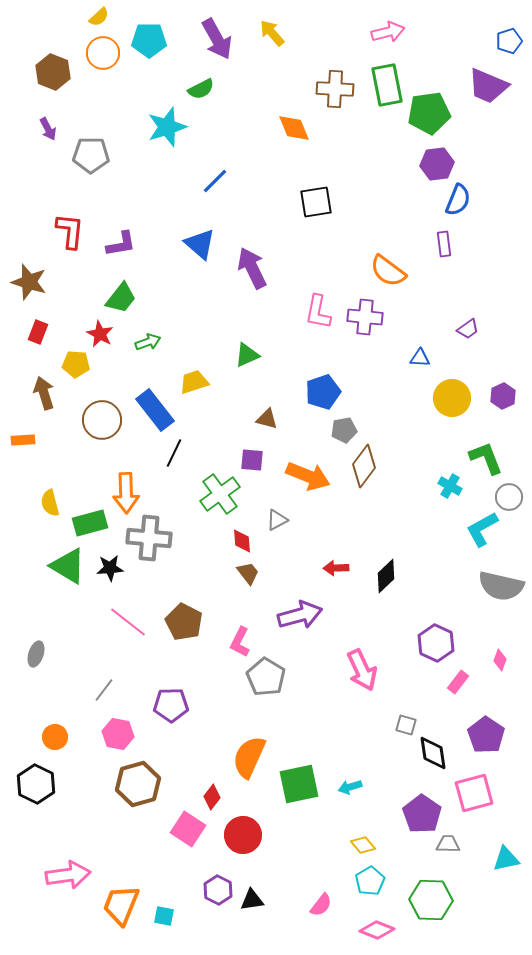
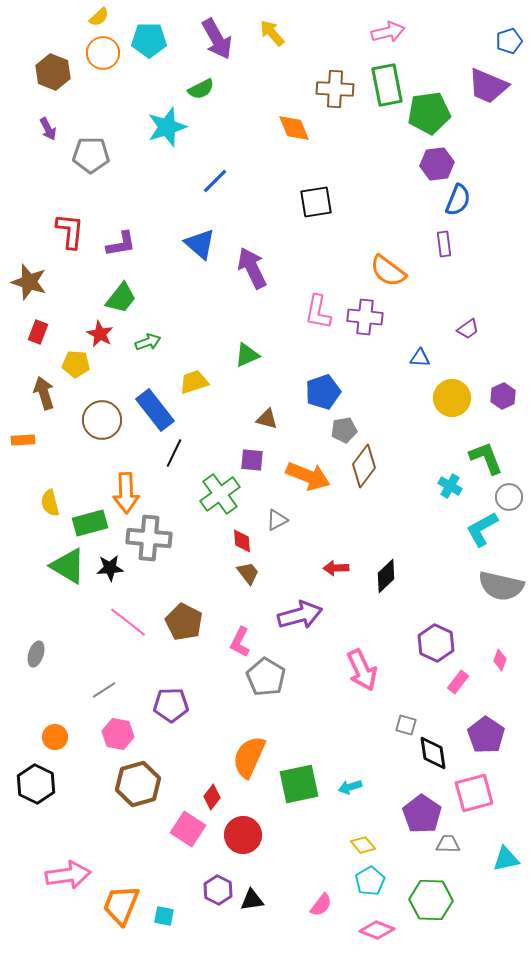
gray line at (104, 690): rotated 20 degrees clockwise
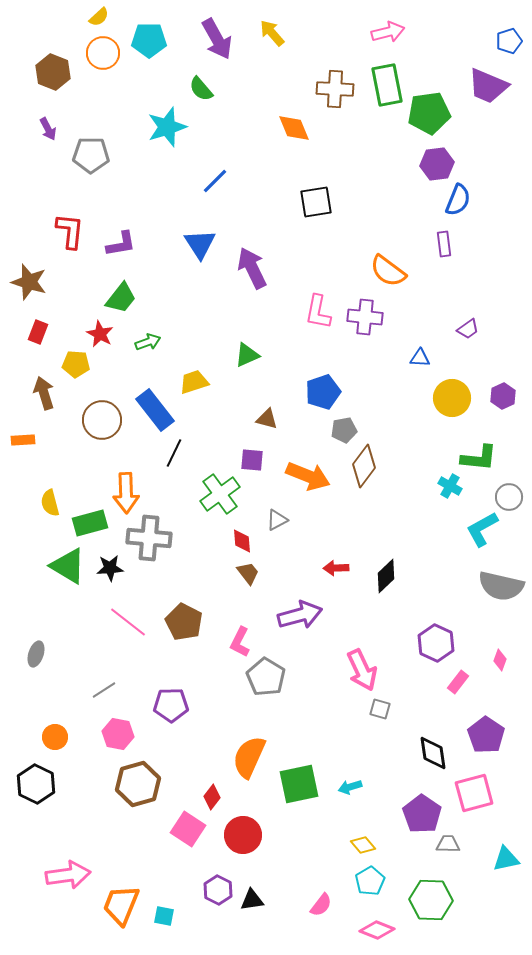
green semicircle at (201, 89): rotated 76 degrees clockwise
blue triangle at (200, 244): rotated 16 degrees clockwise
green L-shape at (486, 458): moved 7 px left; rotated 117 degrees clockwise
gray square at (406, 725): moved 26 px left, 16 px up
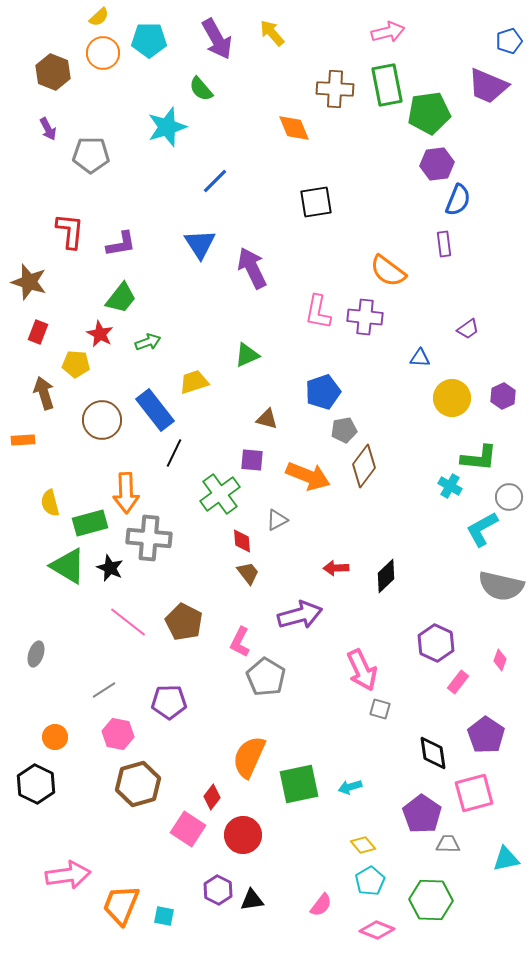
black star at (110, 568): rotated 28 degrees clockwise
purple pentagon at (171, 705): moved 2 px left, 3 px up
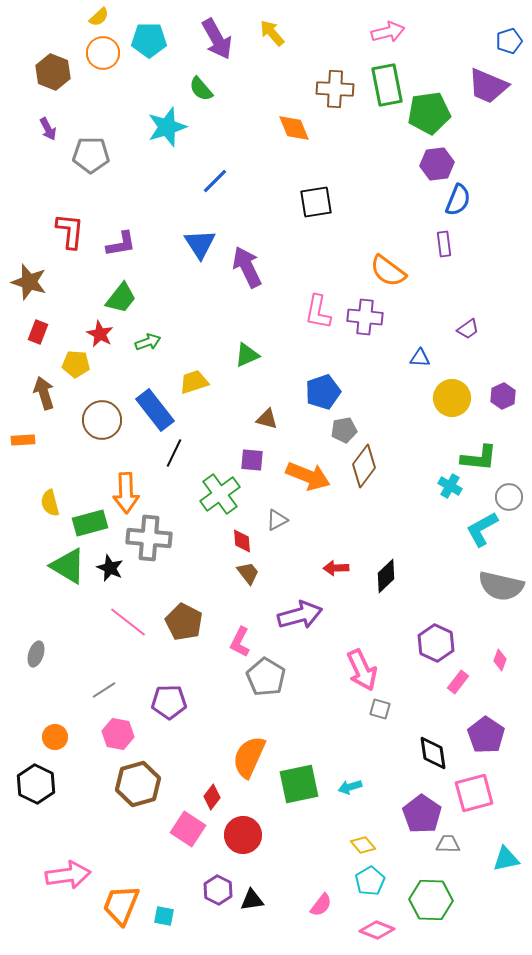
purple arrow at (252, 268): moved 5 px left, 1 px up
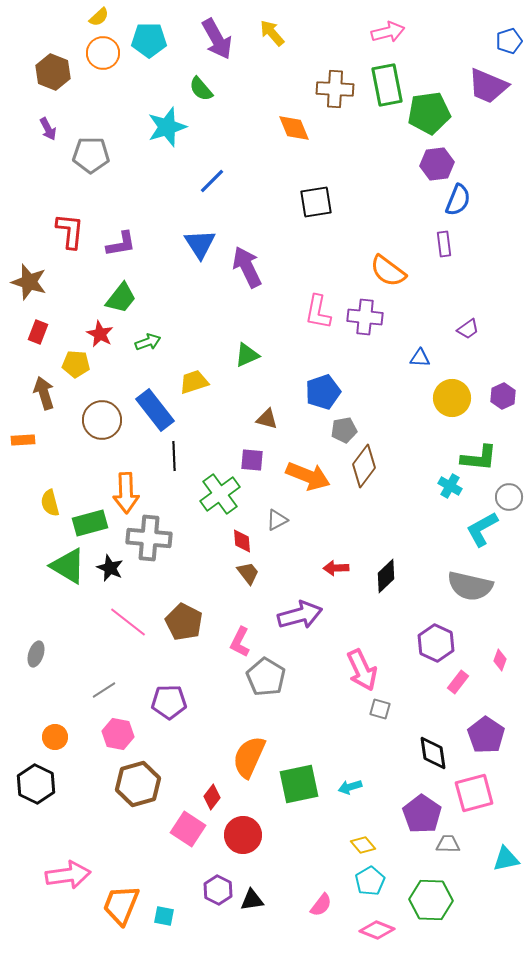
blue line at (215, 181): moved 3 px left
black line at (174, 453): moved 3 px down; rotated 28 degrees counterclockwise
gray semicircle at (501, 586): moved 31 px left
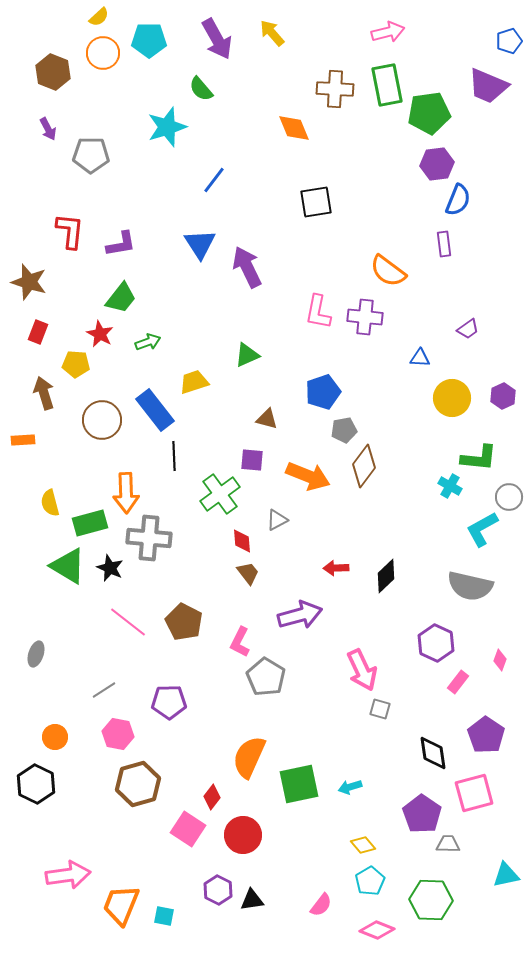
blue line at (212, 181): moved 2 px right, 1 px up; rotated 8 degrees counterclockwise
cyan triangle at (506, 859): moved 16 px down
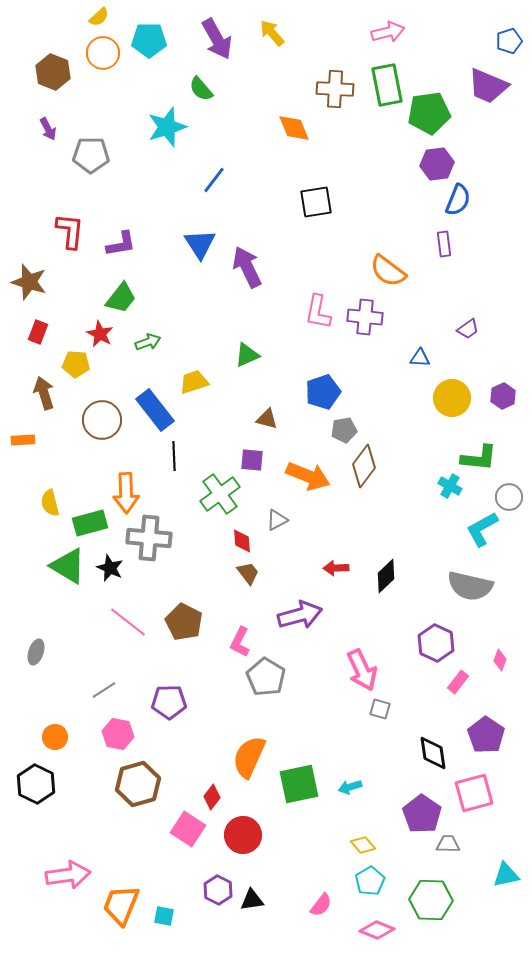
gray ellipse at (36, 654): moved 2 px up
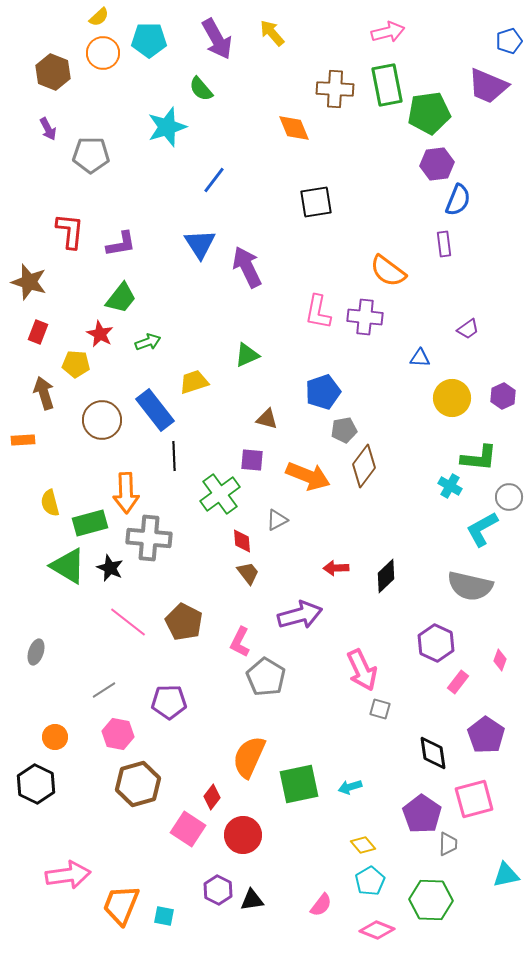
pink square at (474, 793): moved 6 px down
gray trapezoid at (448, 844): rotated 90 degrees clockwise
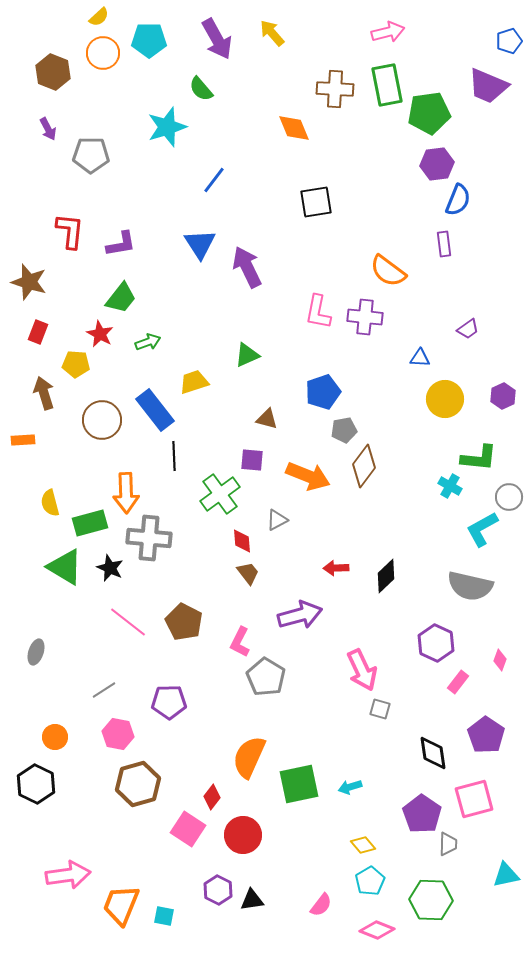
yellow circle at (452, 398): moved 7 px left, 1 px down
green triangle at (68, 566): moved 3 px left, 1 px down
